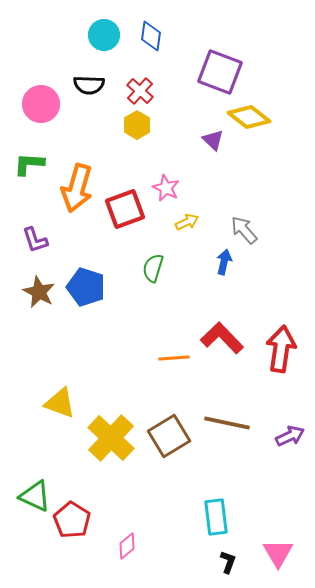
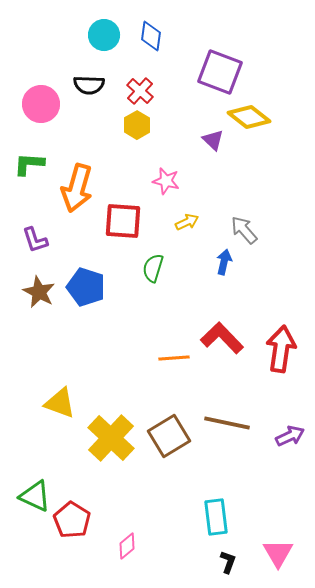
pink star: moved 7 px up; rotated 12 degrees counterclockwise
red square: moved 2 px left, 12 px down; rotated 24 degrees clockwise
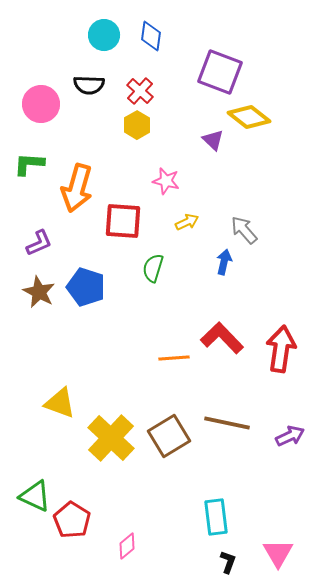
purple L-shape: moved 4 px right, 3 px down; rotated 96 degrees counterclockwise
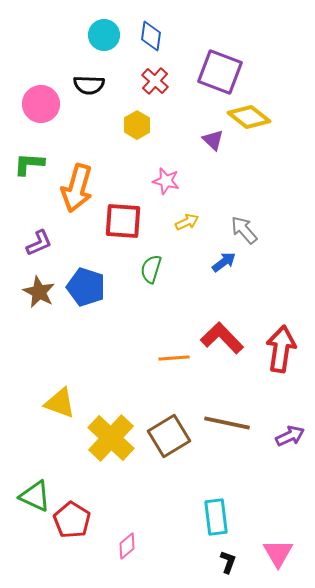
red cross: moved 15 px right, 10 px up
blue arrow: rotated 40 degrees clockwise
green semicircle: moved 2 px left, 1 px down
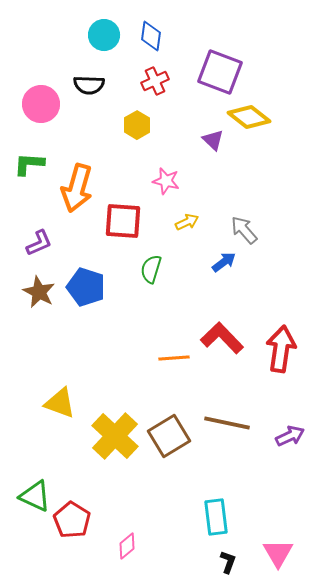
red cross: rotated 24 degrees clockwise
yellow cross: moved 4 px right, 2 px up
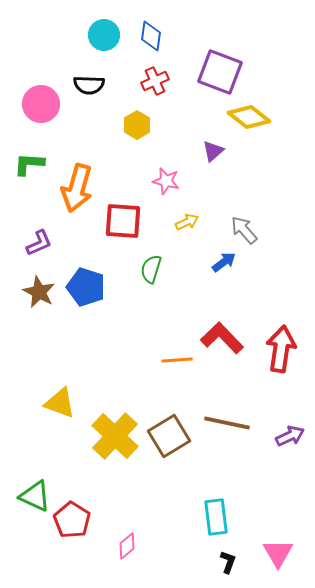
purple triangle: moved 11 px down; rotated 35 degrees clockwise
orange line: moved 3 px right, 2 px down
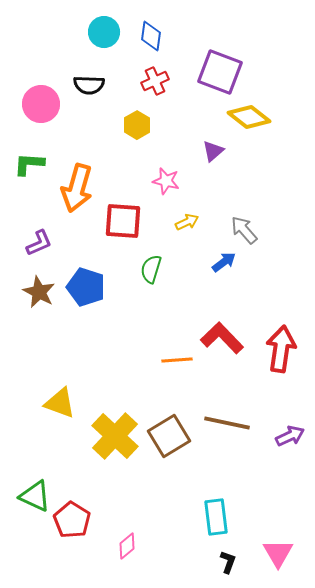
cyan circle: moved 3 px up
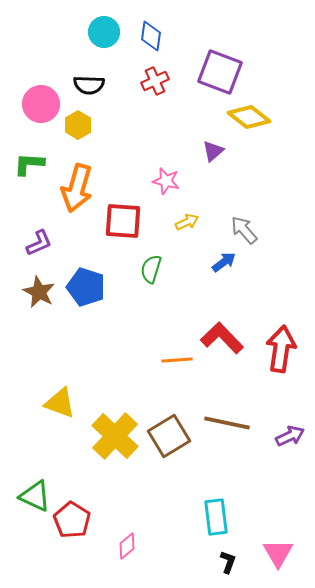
yellow hexagon: moved 59 px left
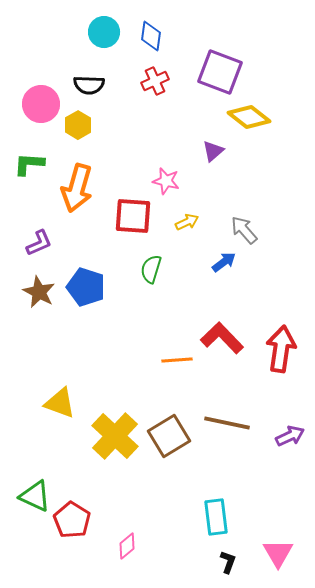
red square: moved 10 px right, 5 px up
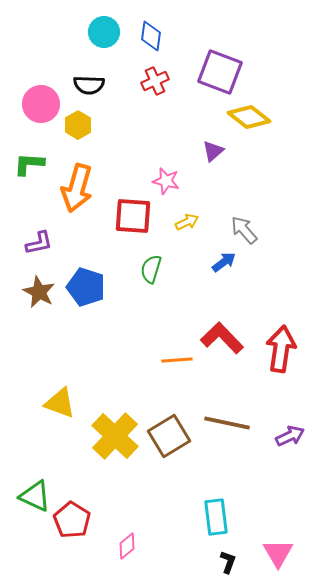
purple L-shape: rotated 12 degrees clockwise
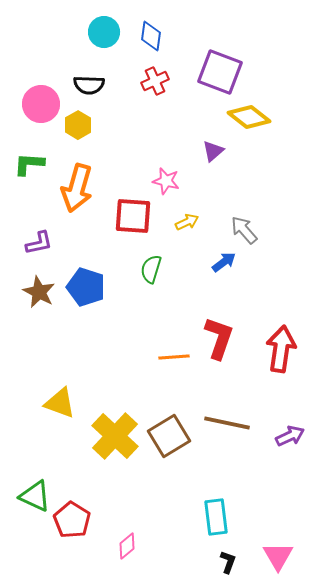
red L-shape: moved 3 px left; rotated 63 degrees clockwise
orange line: moved 3 px left, 3 px up
pink triangle: moved 3 px down
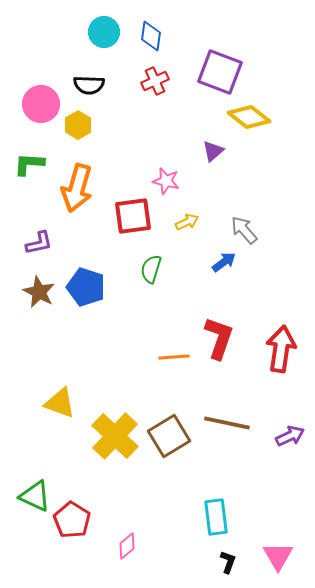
red square: rotated 12 degrees counterclockwise
